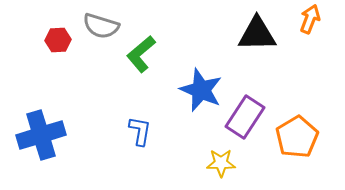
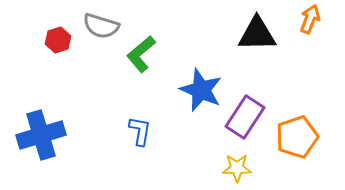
red hexagon: rotated 15 degrees counterclockwise
orange pentagon: rotated 12 degrees clockwise
yellow star: moved 16 px right, 5 px down
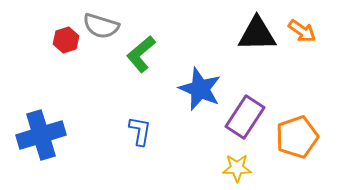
orange arrow: moved 8 px left, 12 px down; rotated 104 degrees clockwise
red hexagon: moved 8 px right
blue star: moved 1 px left, 1 px up
